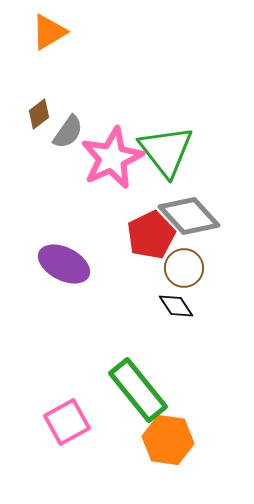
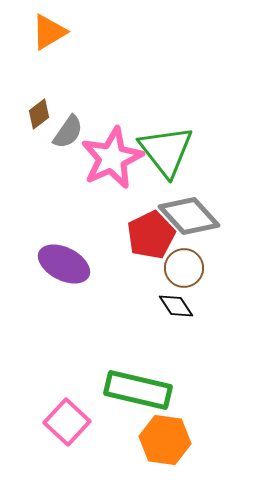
green rectangle: rotated 38 degrees counterclockwise
pink square: rotated 18 degrees counterclockwise
orange hexagon: moved 3 px left
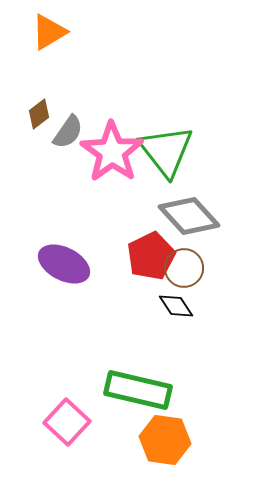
pink star: moved 6 px up; rotated 12 degrees counterclockwise
red pentagon: moved 21 px down
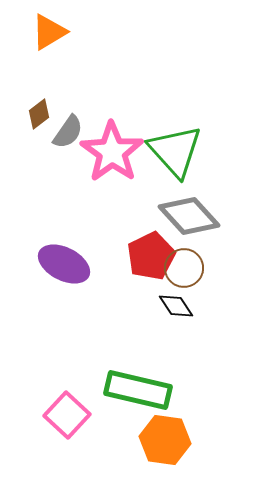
green triangle: moved 9 px right; rotated 4 degrees counterclockwise
pink square: moved 7 px up
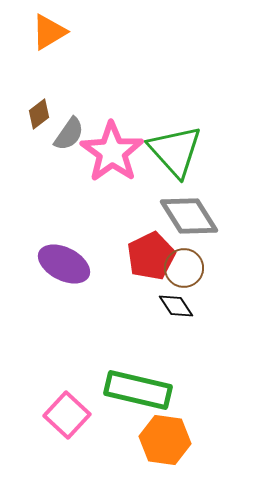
gray semicircle: moved 1 px right, 2 px down
gray diamond: rotated 10 degrees clockwise
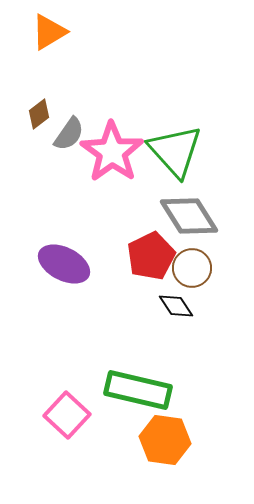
brown circle: moved 8 px right
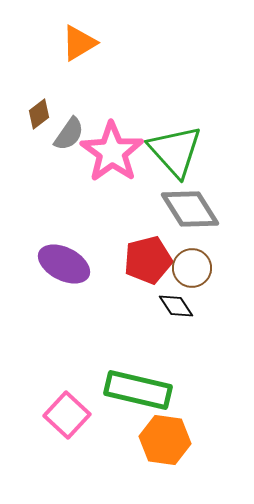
orange triangle: moved 30 px right, 11 px down
gray diamond: moved 1 px right, 7 px up
red pentagon: moved 3 px left, 4 px down; rotated 12 degrees clockwise
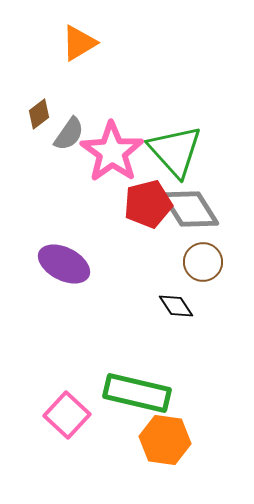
red pentagon: moved 56 px up
brown circle: moved 11 px right, 6 px up
green rectangle: moved 1 px left, 3 px down
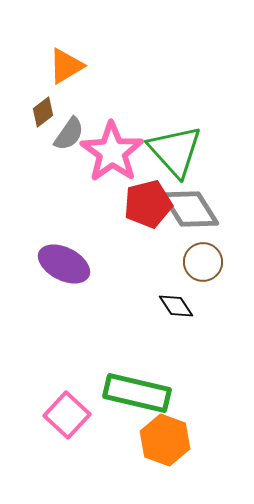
orange triangle: moved 13 px left, 23 px down
brown diamond: moved 4 px right, 2 px up
orange hexagon: rotated 12 degrees clockwise
